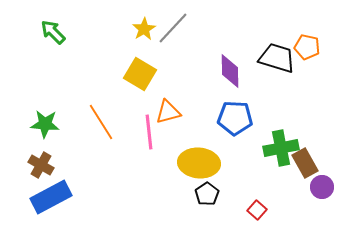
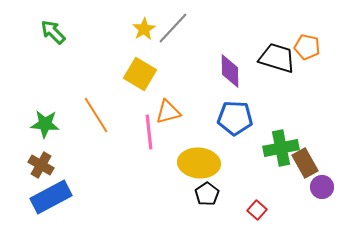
orange line: moved 5 px left, 7 px up
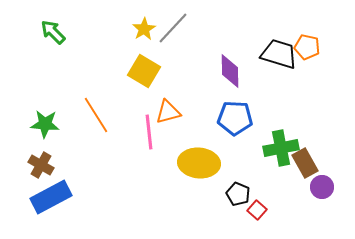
black trapezoid: moved 2 px right, 4 px up
yellow square: moved 4 px right, 3 px up
black pentagon: moved 31 px right; rotated 15 degrees counterclockwise
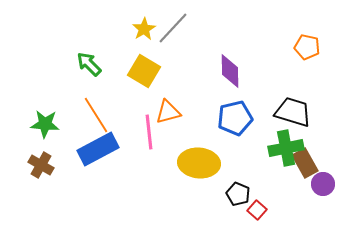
green arrow: moved 36 px right, 32 px down
black trapezoid: moved 14 px right, 58 px down
blue pentagon: rotated 16 degrees counterclockwise
green cross: moved 5 px right
purple circle: moved 1 px right, 3 px up
blue rectangle: moved 47 px right, 48 px up
